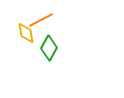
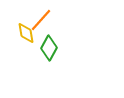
orange line: rotated 20 degrees counterclockwise
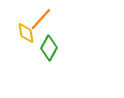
orange line: moved 1 px up
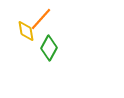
yellow diamond: moved 2 px up
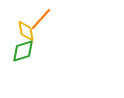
green diamond: moved 26 px left, 3 px down; rotated 45 degrees clockwise
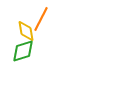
orange line: rotated 15 degrees counterclockwise
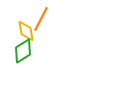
green diamond: rotated 15 degrees counterclockwise
